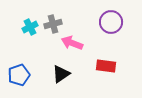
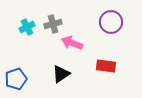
cyan cross: moved 3 px left
blue pentagon: moved 3 px left, 4 px down
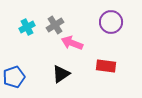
gray cross: moved 2 px right, 1 px down; rotated 18 degrees counterclockwise
blue pentagon: moved 2 px left, 2 px up
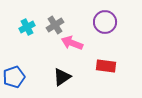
purple circle: moved 6 px left
black triangle: moved 1 px right, 3 px down
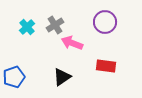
cyan cross: rotated 14 degrees counterclockwise
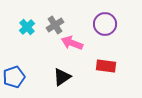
purple circle: moved 2 px down
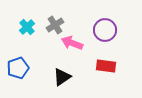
purple circle: moved 6 px down
blue pentagon: moved 4 px right, 9 px up
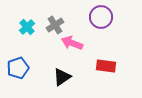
purple circle: moved 4 px left, 13 px up
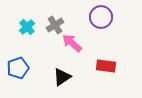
pink arrow: rotated 20 degrees clockwise
